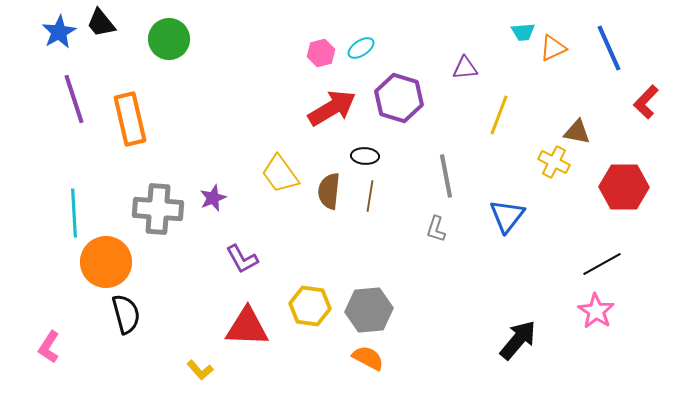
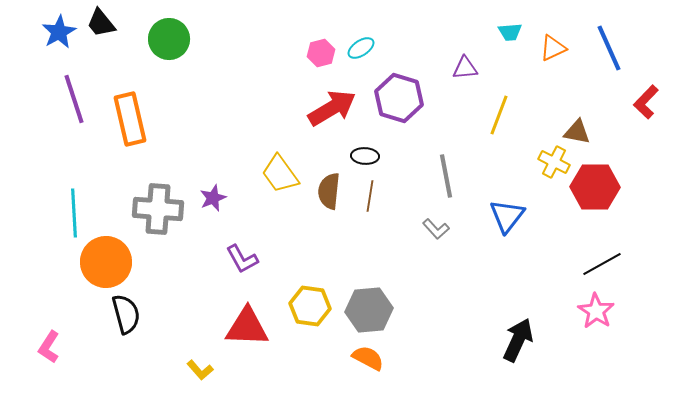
cyan trapezoid: moved 13 px left
red hexagon: moved 29 px left
gray L-shape: rotated 60 degrees counterclockwise
black arrow: rotated 15 degrees counterclockwise
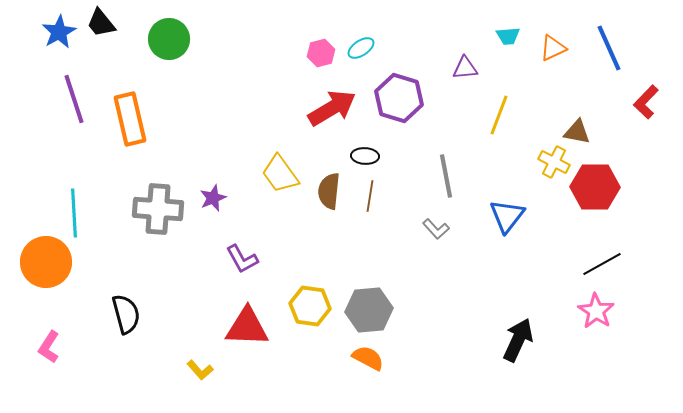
cyan trapezoid: moved 2 px left, 4 px down
orange circle: moved 60 px left
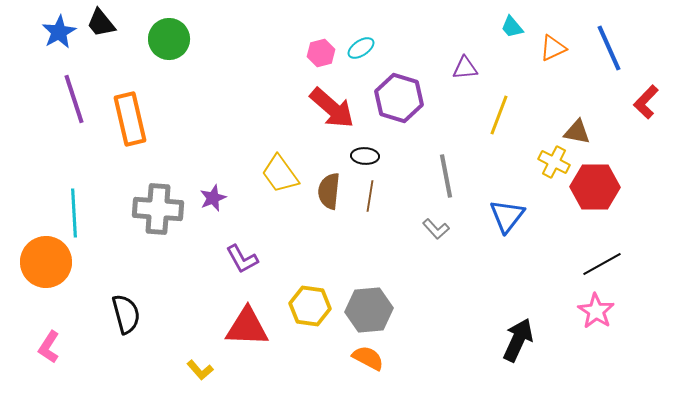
cyan trapezoid: moved 4 px right, 9 px up; rotated 55 degrees clockwise
red arrow: rotated 72 degrees clockwise
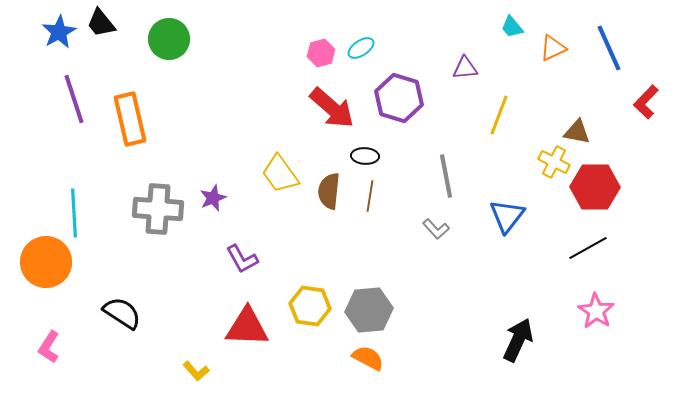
black line: moved 14 px left, 16 px up
black semicircle: moved 4 px left, 1 px up; rotated 42 degrees counterclockwise
yellow L-shape: moved 4 px left, 1 px down
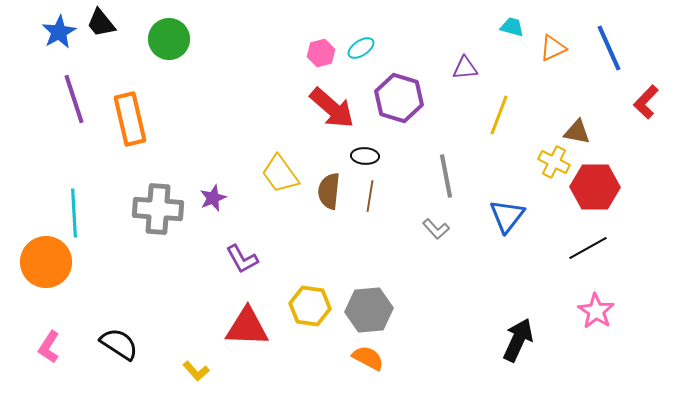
cyan trapezoid: rotated 145 degrees clockwise
black semicircle: moved 3 px left, 31 px down
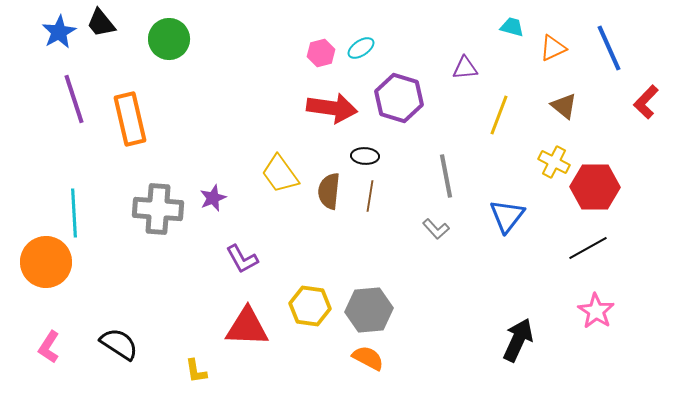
red arrow: rotated 33 degrees counterclockwise
brown triangle: moved 13 px left, 26 px up; rotated 28 degrees clockwise
yellow L-shape: rotated 32 degrees clockwise
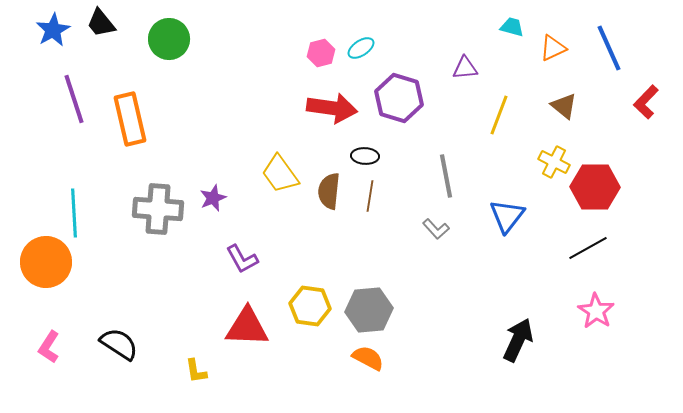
blue star: moved 6 px left, 2 px up
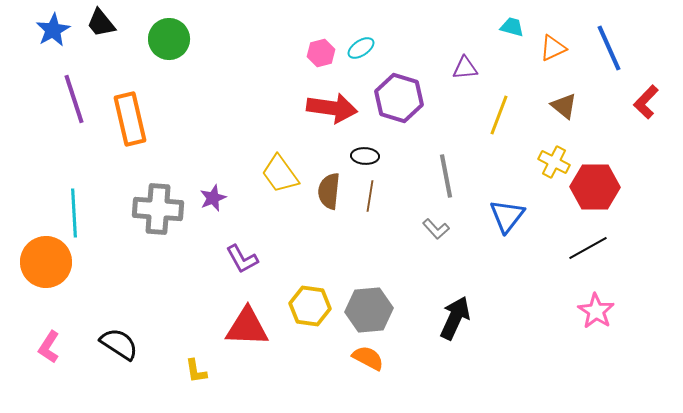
black arrow: moved 63 px left, 22 px up
